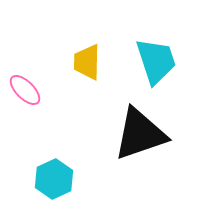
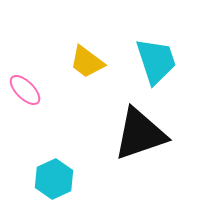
yellow trapezoid: rotated 54 degrees counterclockwise
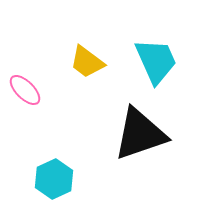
cyan trapezoid: rotated 6 degrees counterclockwise
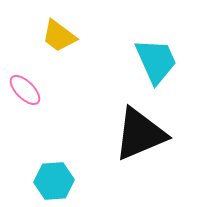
yellow trapezoid: moved 28 px left, 26 px up
black triangle: rotated 4 degrees counterclockwise
cyan hexagon: moved 2 px down; rotated 21 degrees clockwise
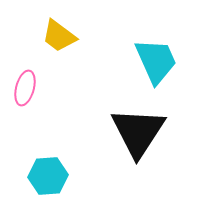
pink ellipse: moved 2 px up; rotated 60 degrees clockwise
black triangle: moved 2 px left, 2 px up; rotated 34 degrees counterclockwise
cyan hexagon: moved 6 px left, 5 px up
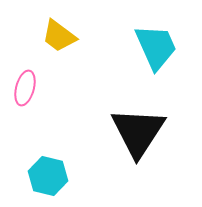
cyan trapezoid: moved 14 px up
cyan hexagon: rotated 18 degrees clockwise
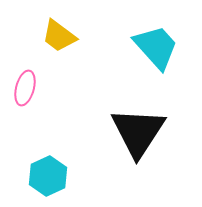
cyan trapezoid: rotated 18 degrees counterclockwise
cyan hexagon: rotated 21 degrees clockwise
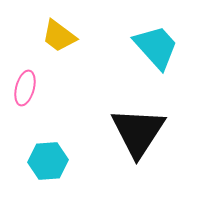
cyan hexagon: moved 15 px up; rotated 21 degrees clockwise
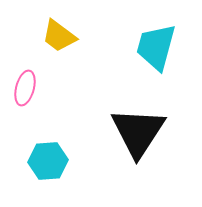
cyan trapezoid: rotated 123 degrees counterclockwise
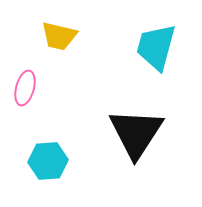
yellow trapezoid: rotated 24 degrees counterclockwise
black triangle: moved 2 px left, 1 px down
